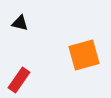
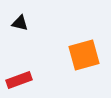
red rectangle: rotated 35 degrees clockwise
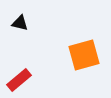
red rectangle: rotated 20 degrees counterclockwise
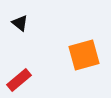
black triangle: rotated 24 degrees clockwise
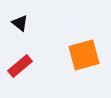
red rectangle: moved 1 px right, 14 px up
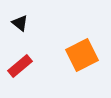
orange square: moved 2 px left; rotated 12 degrees counterclockwise
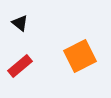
orange square: moved 2 px left, 1 px down
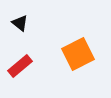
orange square: moved 2 px left, 2 px up
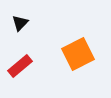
black triangle: rotated 36 degrees clockwise
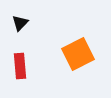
red rectangle: rotated 55 degrees counterclockwise
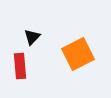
black triangle: moved 12 px right, 14 px down
